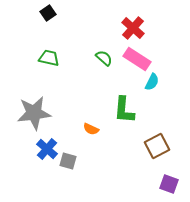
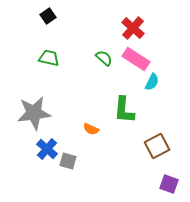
black square: moved 3 px down
pink rectangle: moved 1 px left
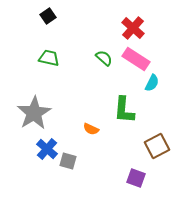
cyan semicircle: moved 1 px down
gray star: rotated 24 degrees counterclockwise
purple square: moved 33 px left, 6 px up
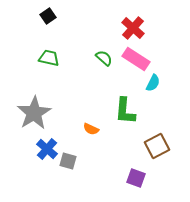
cyan semicircle: moved 1 px right
green L-shape: moved 1 px right, 1 px down
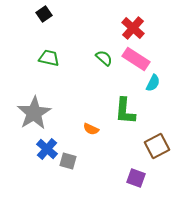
black square: moved 4 px left, 2 px up
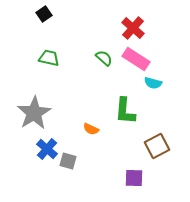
cyan semicircle: rotated 78 degrees clockwise
purple square: moved 2 px left; rotated 18 degrees counterclockwise
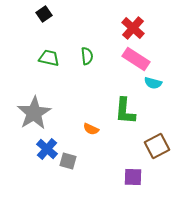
green semicircle: moved 17 px left, 2 px up; rotated 42 degrees clockwise
purple square: moved 1 px left, 1 px up
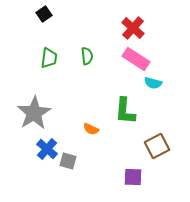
green trapezoid: rotated 85 degrees clockwise
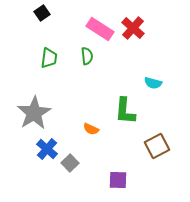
black square: moved 2 px left, 1 px up
pink rectangle: moved 36 px left, 30 px up
gray square: moved 2 px right, 2 px down; rotated 30 degrees clockwise
purple square: moved 15 px left, 3 px down
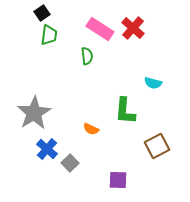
green trapezoid: moved 23 px up
